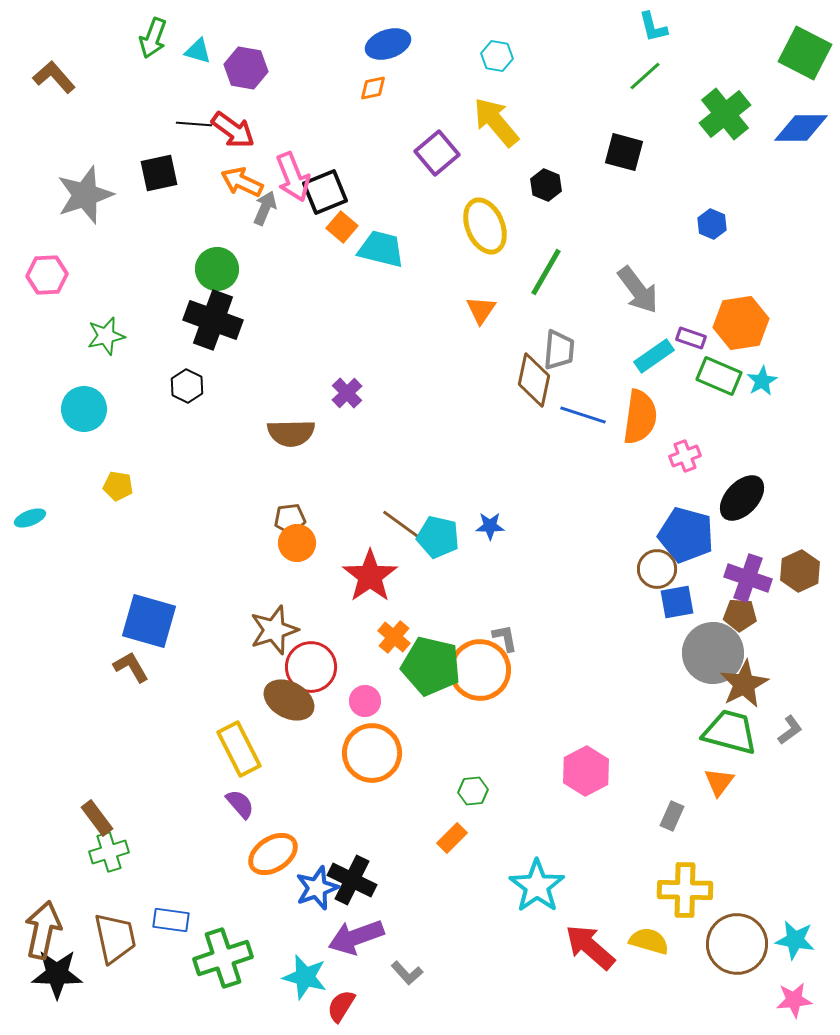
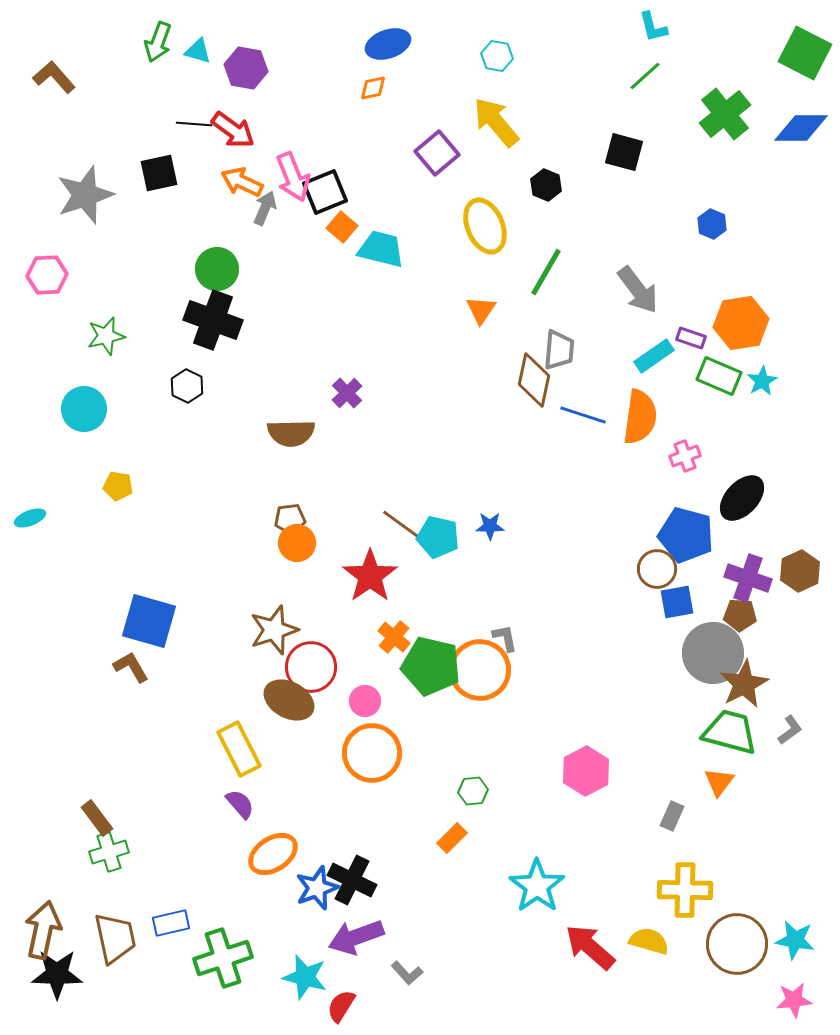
green arrow at (153, 38): moved 5 px right, 4 px down
blue rectangle at (171, 920): moved 3 px down; rotated 21 degrees counterclockwise
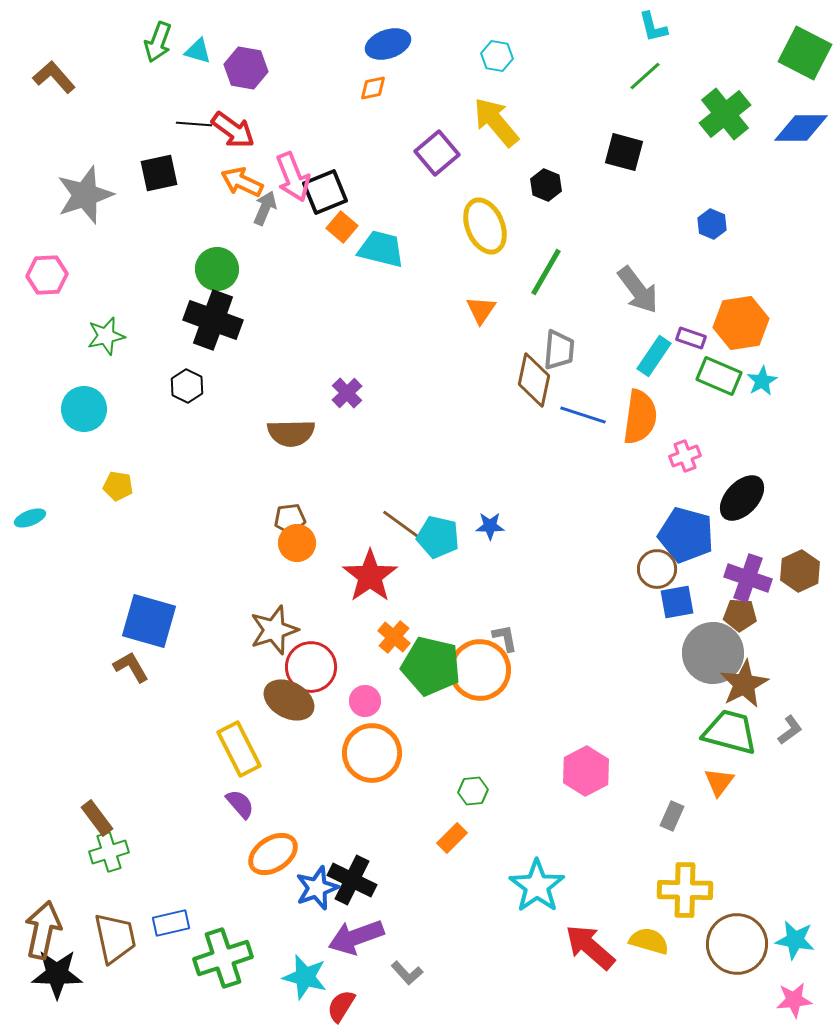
cyan rectangle at (654, 356): rotated 21 degrees counterclockwise
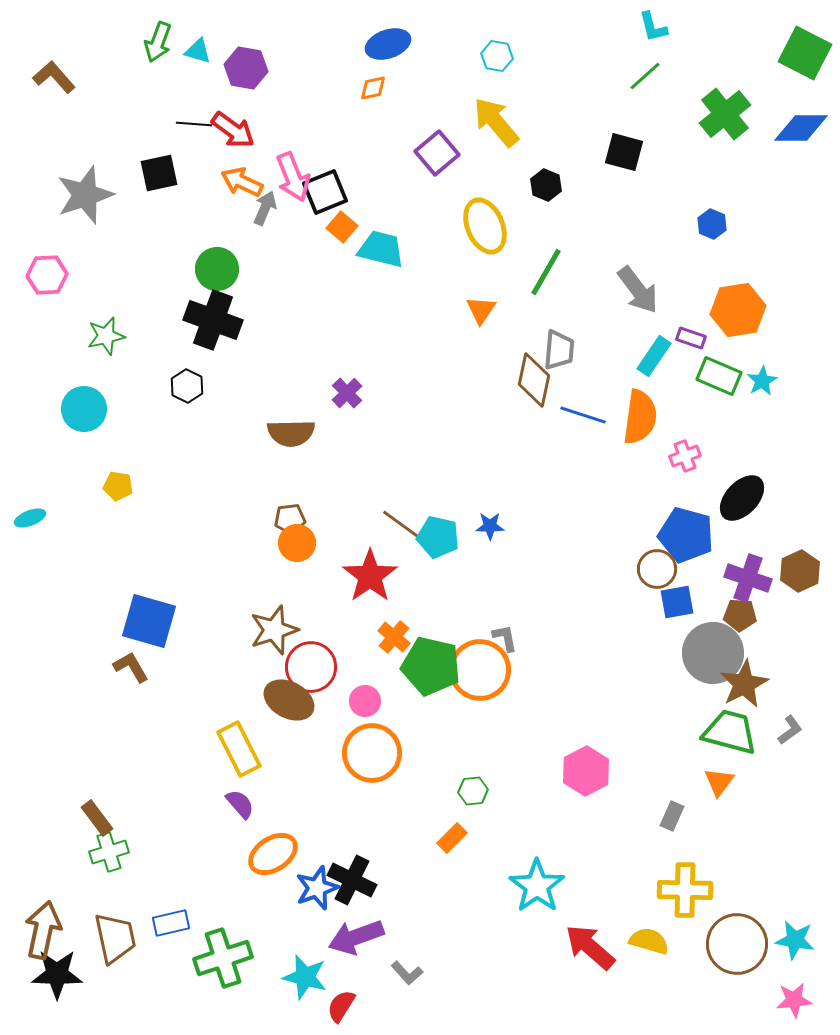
orange hexagon at (741, 323): moved 3 px left, 13 px up
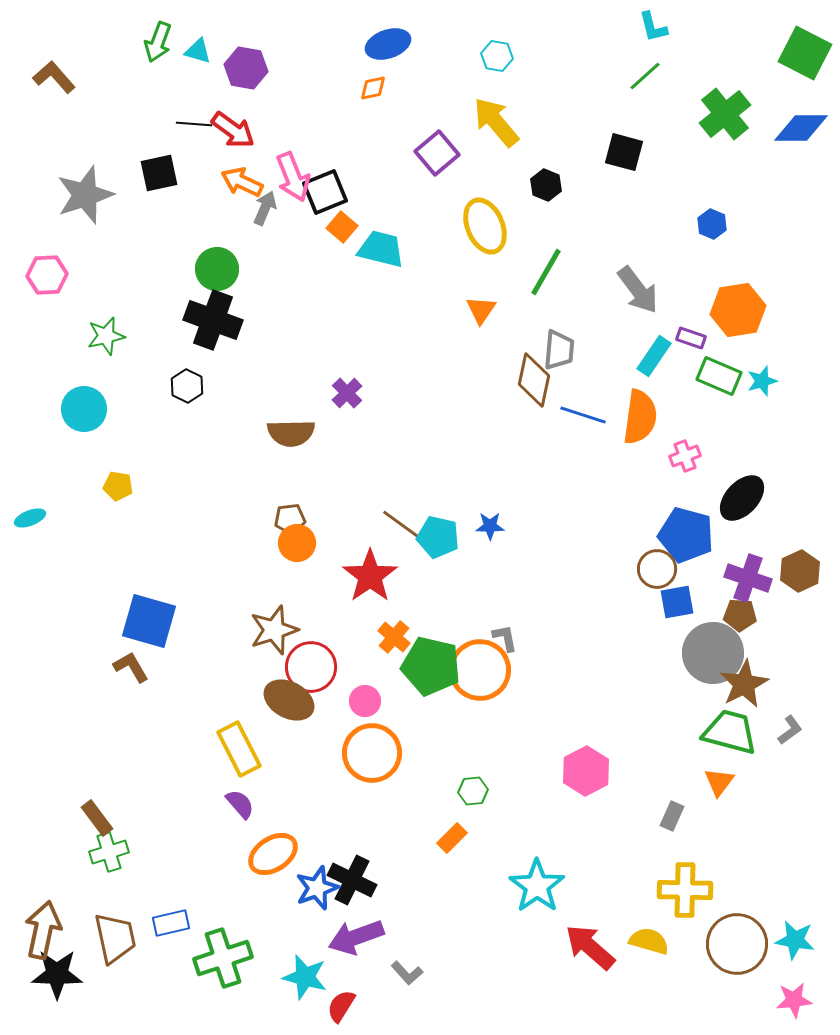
cyan star at (762, 381): rotated 12 degrees clockwise
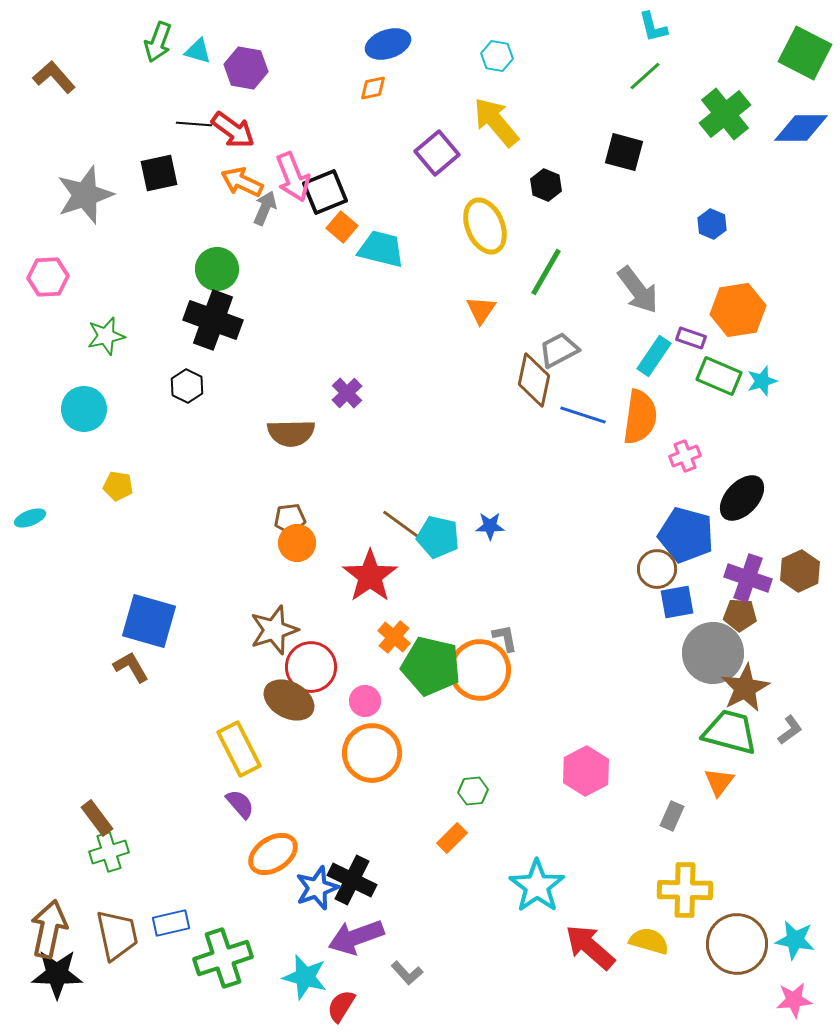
pink hexagon at (47, 275): moved 1 px right, 2 px down
gray trapezoid at (559, 350): rotated 123 degrees counterclockwise
brown star at (744, 684): moved 1 px right, 4 px down
brown arrow at (43, 930): moved 6 px right, 1 px up
brown trapezoid at (115, 938): moved 2 px right, 3 px up
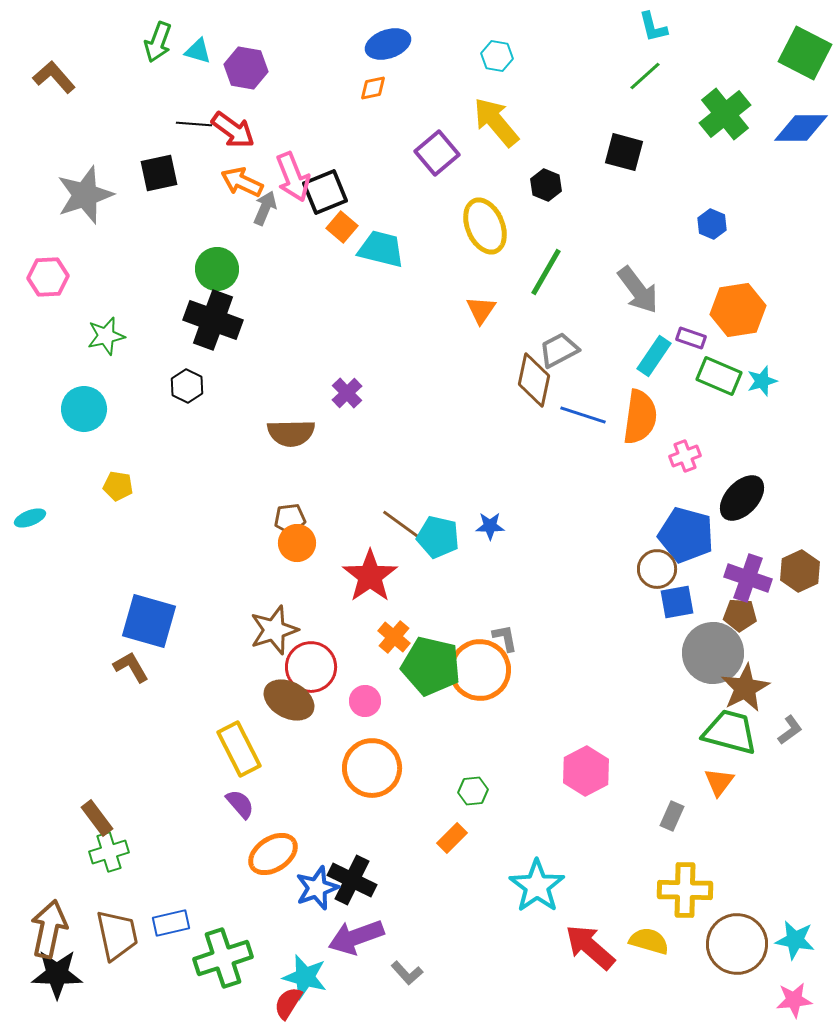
orange circle at (372, 753): moved 15 px down
red semicircle at (341, 1006): moved 53 px left, 3 px up
